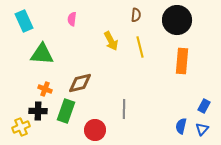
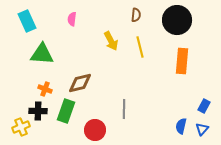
cyan rectangle: moved 3 px right
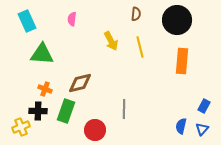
brown semicircle: moved 1 px up
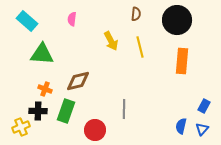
cyan rectangle: rotated 25 degrees counterclockwise
brown diamond: moved 2 px left, 2 px up
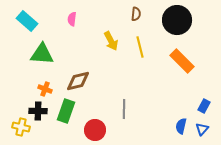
orange rectangle: rotated 50 degrees counterclockwise
yellow cross: rotated 36 degrees clockwise
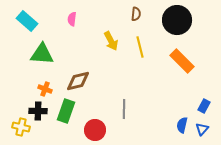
blue semicircle: moved 1 px right, 1 px up
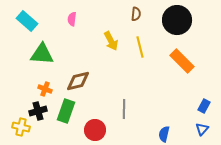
black cross: rotated 18 degrees counterclockwise
blue semicircle: moved 18 px left, 9 px down
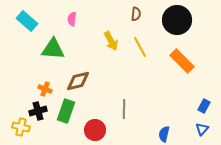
yellow line: rotated 15 degrees counterclockwise
green triangle: moved 11 px right, 5 px up
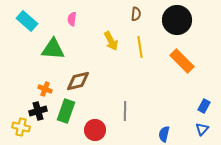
yellow line: rotated 20 degrees clockwise
gray line: moved 1 px right, 2 px down
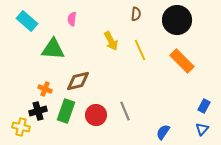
yellow line: moved 3 px down; rotated 15 degrees counterclockwise
gray line: rotated 24 degrees counterclockwise
red circle: moved 1 px right, 15 px up
blue semicircle: moved 1 px left, 2 px up; rotated 21 degrees clockwise
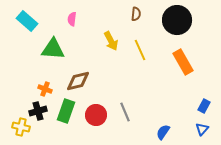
orange rectangle: moved 1 px right, 1 px down; rotated 15 degrees clockwise
gray line: moved 1 px down
